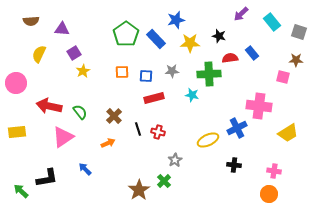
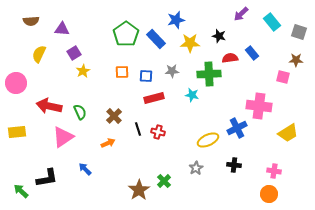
green semicircle at (80, 112): rotated 14 degrees clockwise
gray star at (175, 160): moved 21 px right, 8 px down
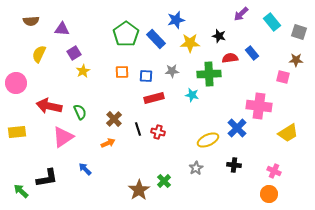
brown cross at (114, 116): moved 3 px down
blue cross at (237, 128): rotated 18 degrees counterclockwise
pink cross at (274, 171): rotated 16 degrees clockwise
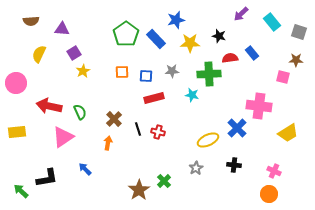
orange arrow at (108, 143): rotated 56 degrees counterclockwise
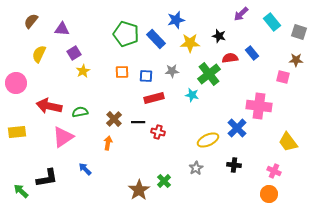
brown semicircle at (31, 21): rotated 133 degrees clockwise
green pentagon at (126, 34): rotated 20 degrees counterclockwise
green cross at (209, 74): rotated 35 degrees counterclockwise
green semicircle at (80, 112): rotated 77 degrees counterclockwise
black line at (138, 129): moved 7 px up; rotated 72 degrees counterclockwise
yellow trapezoid at (288, 133): moved 9 px down; rotated 85 degrees clockwise
